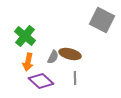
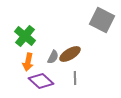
brown ellipse: rotated 45 degrees counterclockwise
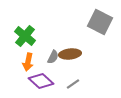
gray square: moved 2 px left, 2 px down
brown ellipse: rotated 25 degrees clockwise
gray line: moved 2 px left, 6 px down; rotated 56 degrees clockwise
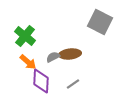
gray semicircle: rotated 144 degrees counterclockwise
orange arrow: rotated 60 degrees counterclockwise
purple diamond: rotated 50 degrees clockwise
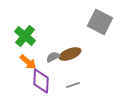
brown ellipse: rotated 15 degrees counterclockwise
gray line: moved 1 px down; rotated 16 degrees clockwise
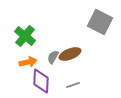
gray semicircle: rotated 32 degrees counterclockwise
orange arrow: rotated 54 degrees counterclockwise
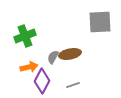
gray square: rotated 30 degrees counterclockwise
green cross: rotated 30 degrees clockwise
brown ellipse: rotated 10 degrees clockwise
orange arrow: moved 1 px right, 5 px down
purple diamond: moved 1 px right; rotated 25 degrees clockwise
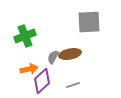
gray square: moved 11 px left
orange arrow: moved 2 px down
purple diamond: rotated 20 degrees clockwise
